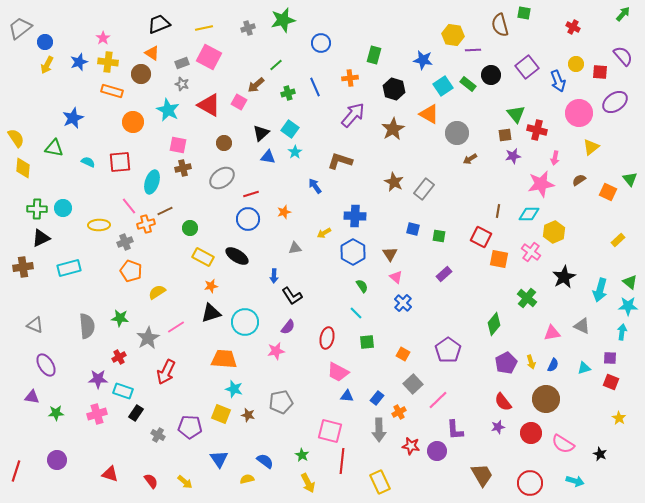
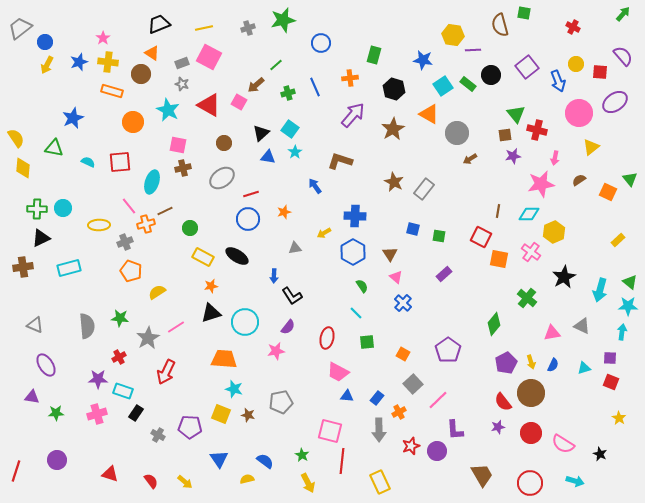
brown circle at (546, 399): moved 15 px left, 6 px up
red star at (411, 446): rotated 30 degrees counterclockwise
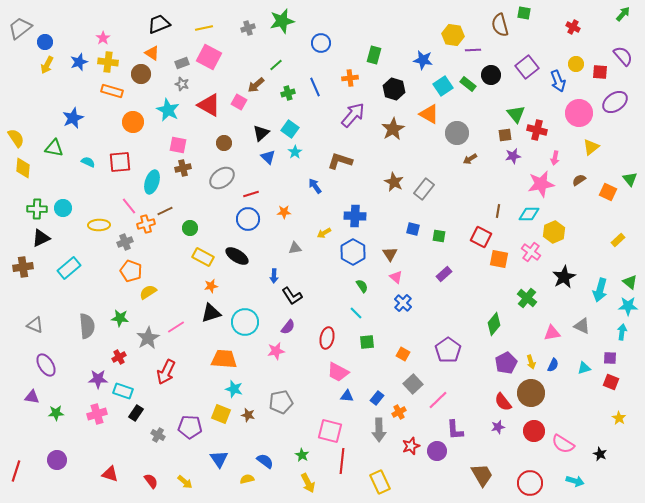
green star at (283, 20): moved 1 px left, 1 px down
blue triangle at (268, 157): rotated 35 degrees clockwise
orange star at (284, 212): rotated 16 degrees clockwise
cyan rectangle at (69, 268): rotated 25 degrees counterclockwise
yellow semicircle at (157, 292): moved 9 px left
red circle at (531, 433): moved 3 px right, 2 px up
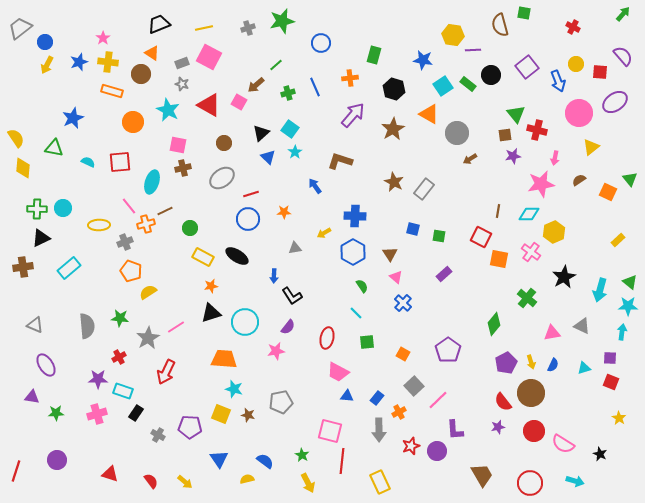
gray square at (413, 384): moved 1 px right, 2 px down
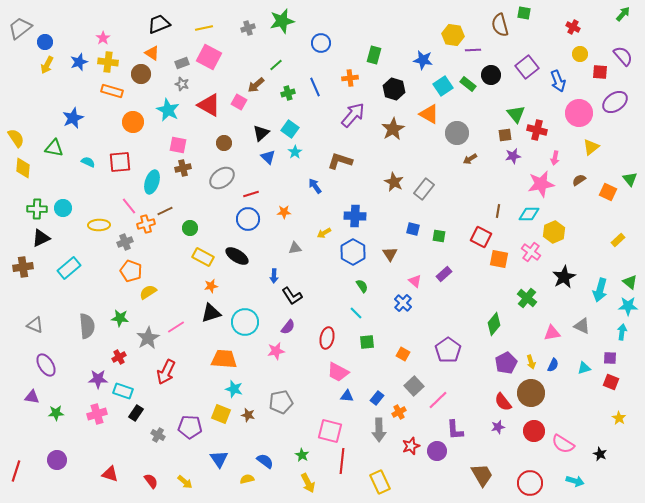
yellow circle at (576, 64): moved 4 px right, 10 px up
pink triangle at (396, 277): moved 19 px right, 4 px down
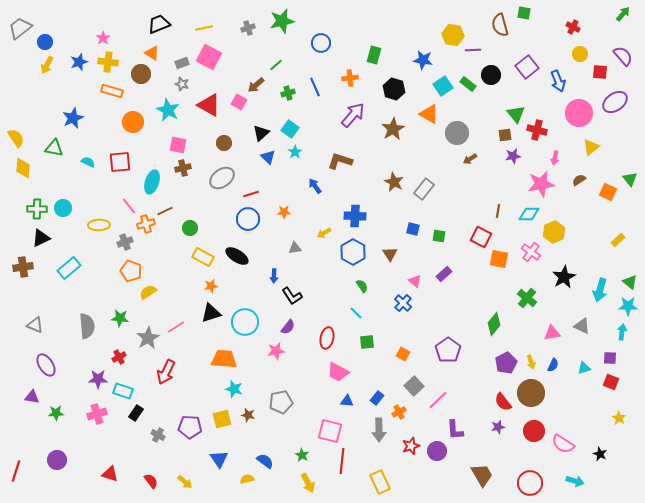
blue triangle at (347, 396): moved 5 px down
yellow square at (221, 414): moved 1 px right, 5 px down; rotated 36 degrees counterclockwise
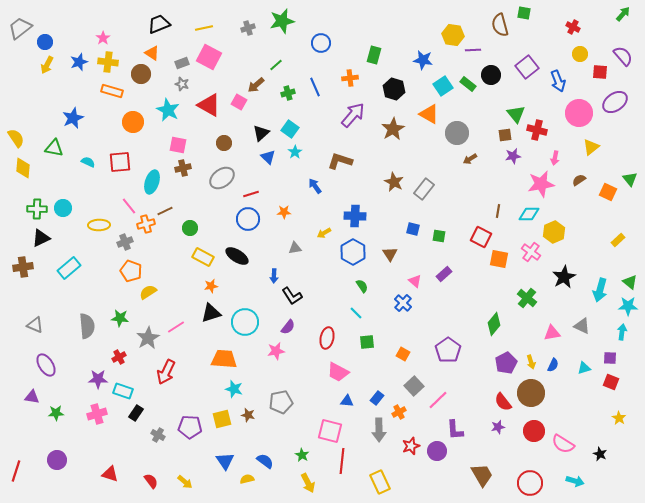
blue triangle at (219, 459): moved 6 px right, 2 px down
